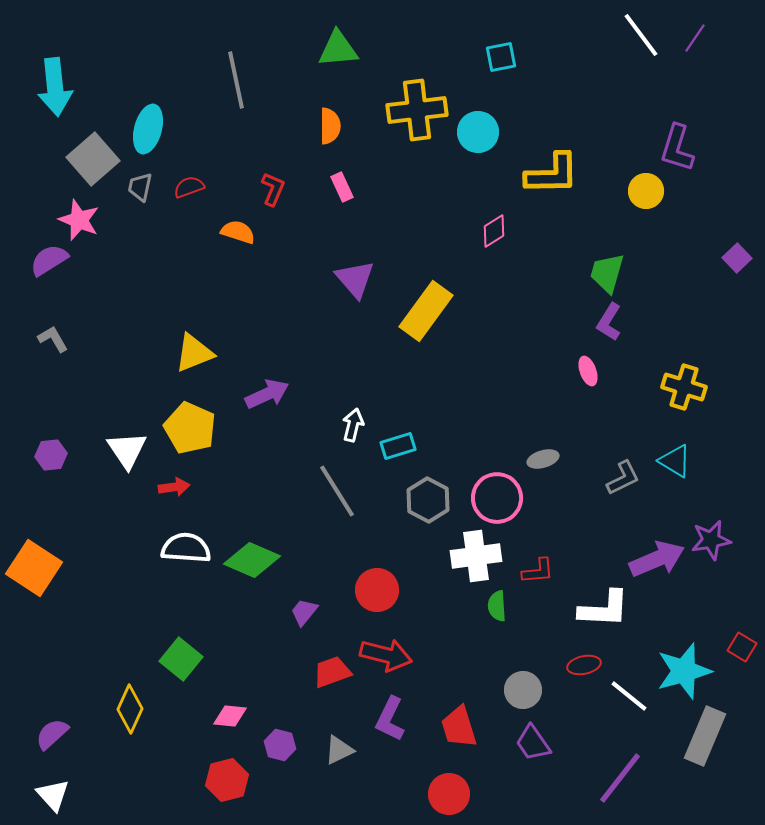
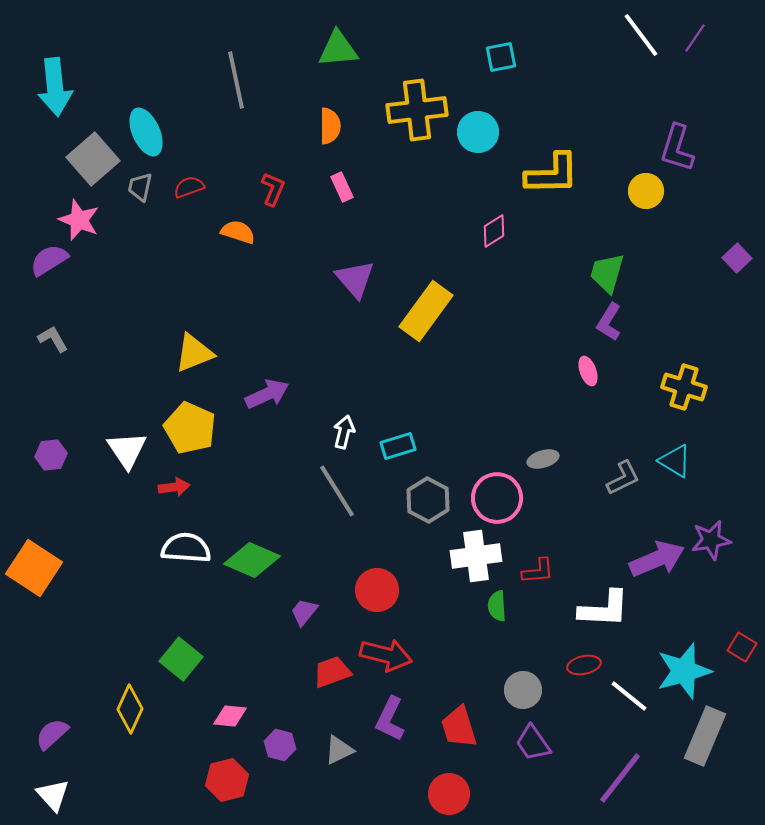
cyan ellipse at (148, 129): moved 2 px left, 3 px down; rotated 39 degrees counterclockwise
white arrow at (353, 425): moved 9 px left, 7 px down
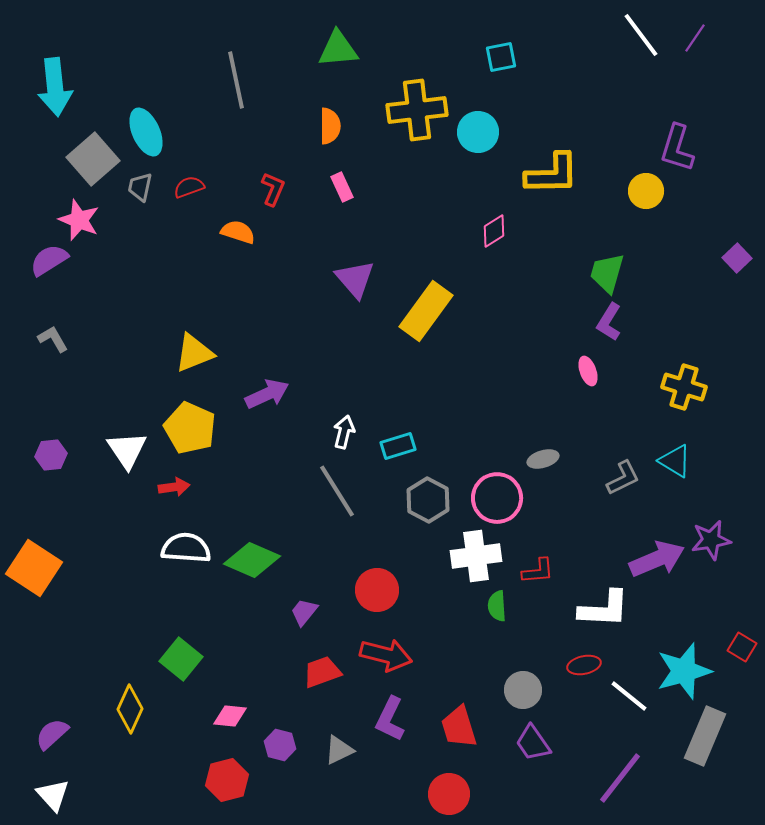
red trapezoid at (332, 672): moved 10 px left
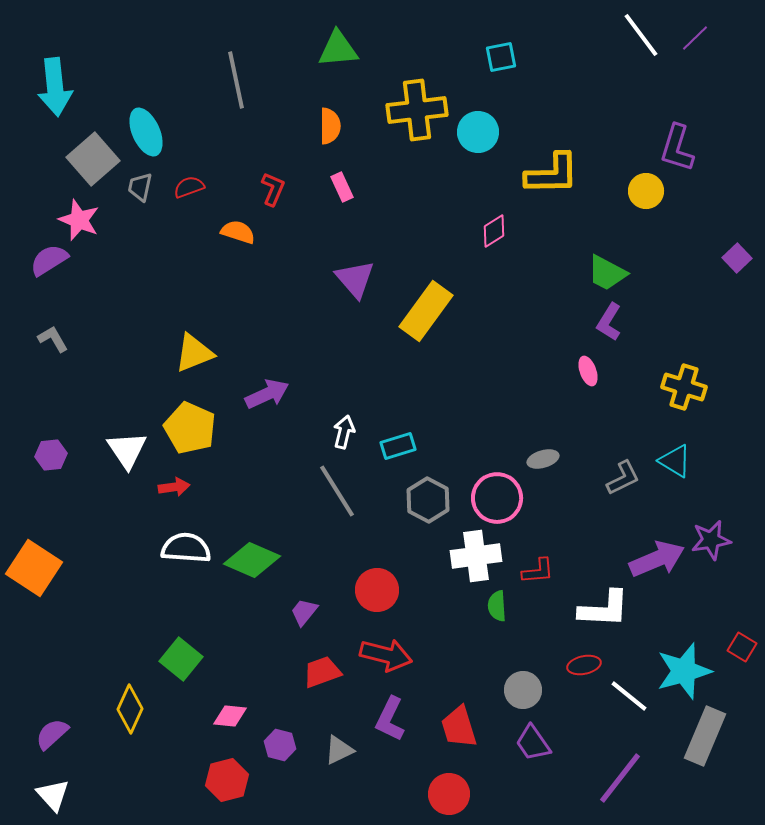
purple line at (695, 38): rotated 12 degrees clockwise
green trapezoid at (607, 273): rotated 78 degrees counterclockwise
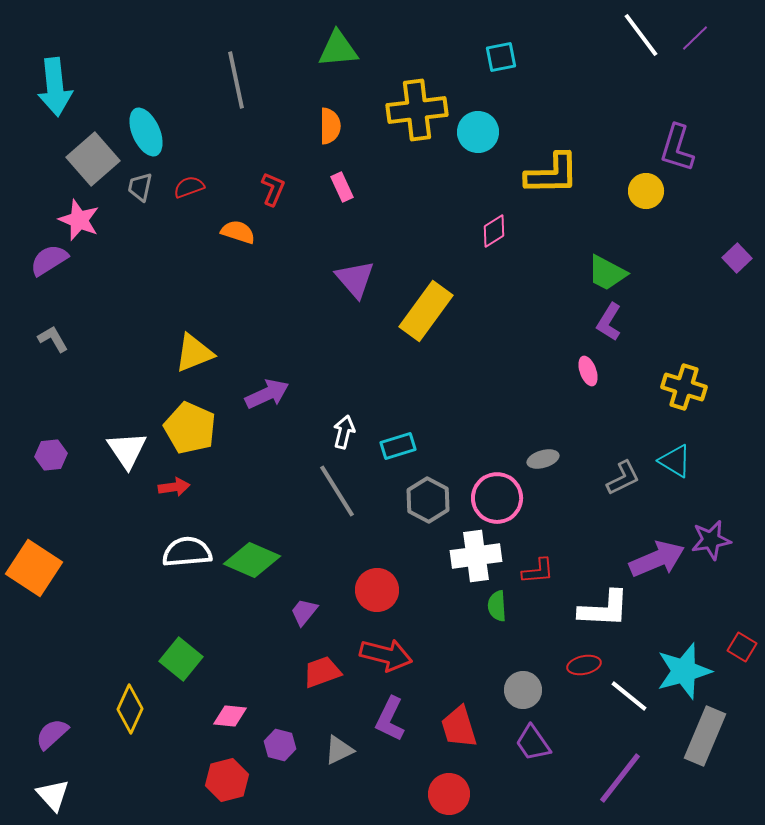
white semicircle at (186, 548): moved 1 px right, 4 px down; rotated 9 degrees counterclockwise
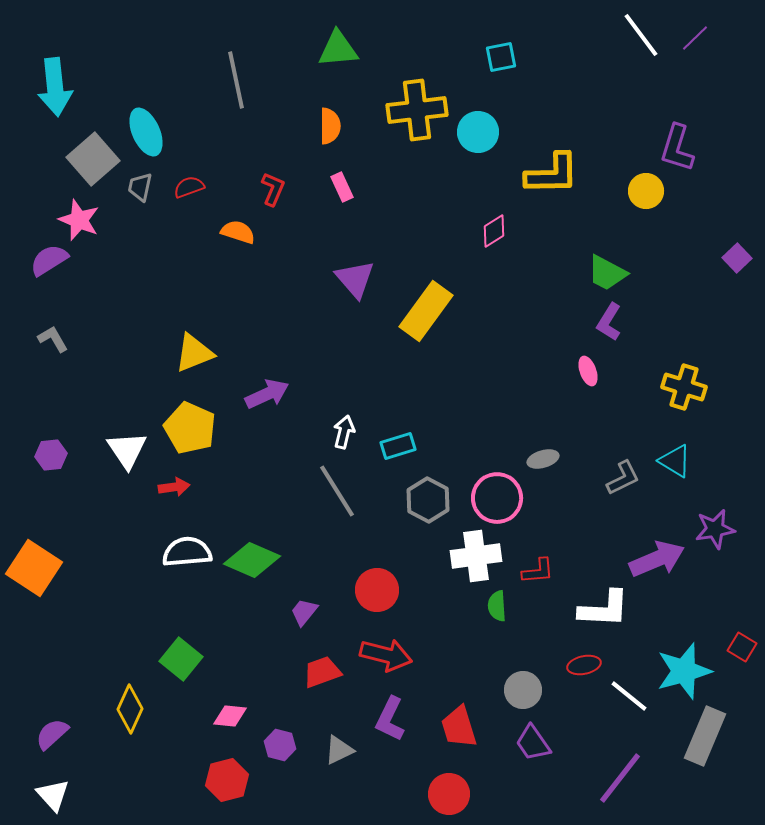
purple star at (711, 540): moved 4 px right, 11 px up
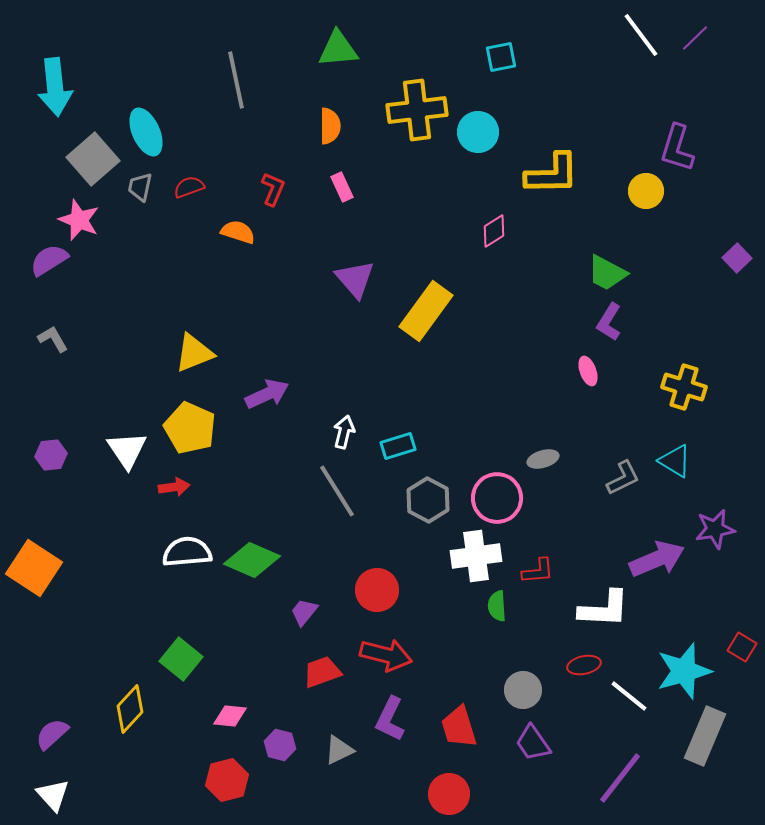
yellow diamond at (130, 709): rotated 18 degrees clockwise
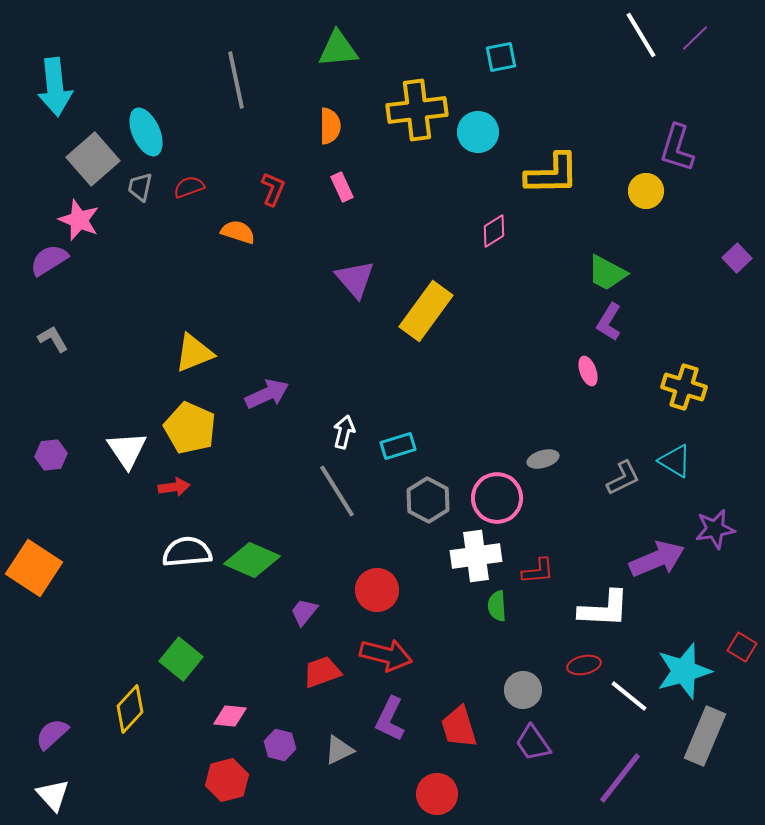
white line at (641, 35): rotated 6 degrees clockwise
red circle at (449, 794): moved 12 px left
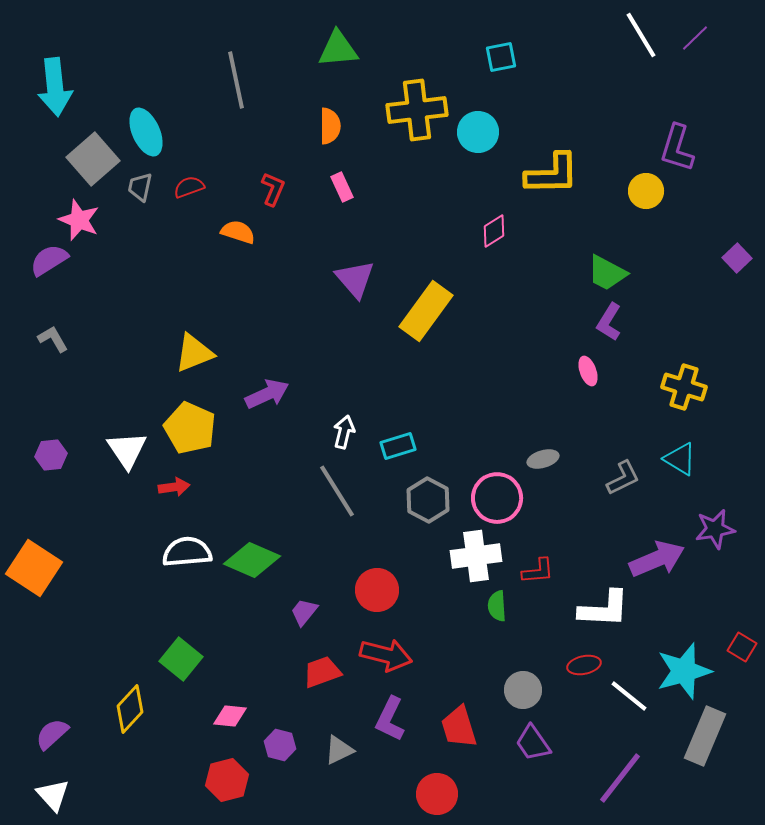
cyan triangle at (675, 461): moved 5 px right, 2 px up
